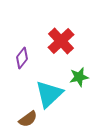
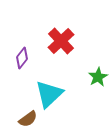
green star: moved 19 px right; rotated 18 degrees counterclockwise
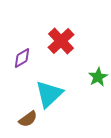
purple diamond: rotated 20 degrees clockwise
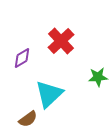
green star: rotated 24 degrees clockwise
